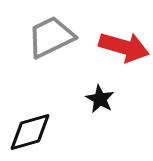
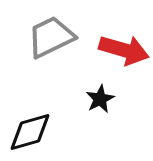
red arrow: moved 3 px down
black star: rotated 16 degrees clockwise
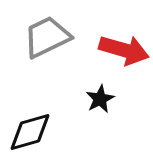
gray trapezoid: moved 4 px left
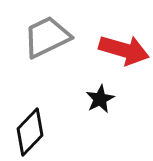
black diamond: rotated 30 degrees counterclockwise
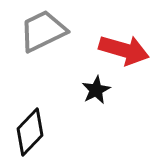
gray trapezoid: moved 4 px left, 6 px up
black star: moved 4 px left, 9 px up
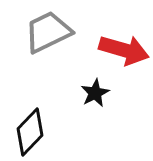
gray trapezoid: moved 5 px right, 1 px down
black star: moved 1 px left, 3 px down
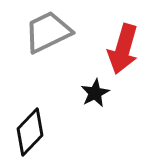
red arrow: moved 1 px left, 1 px up; rotated 90 degrees clockwise
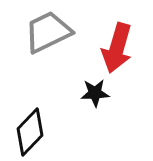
red arrow: moved 6 px left, 1 px up
black star: rotated 24 degrees clockwise
